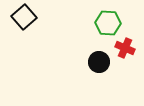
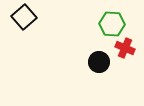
green hexagon: moved 4 px right, 1 px down
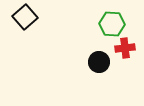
black square: moved 1 px right
red cross: rotated 30 degrees counterclockwise
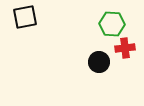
black square: rotated 30 degrees clockwise
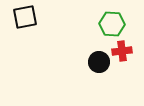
red cross: moved 3 px left, 3 px down
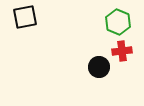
green hexagon: moved 6 px right, 2 px up; rotated 20 degrees clockwise
black circle: moved 5 px down
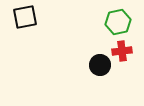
green hexagon: rotated 25 degrees clockwise
black circle: moved 1 px right, 2 px up
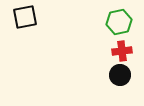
green hexagon: moved 1 px right
black circle: moved 20 px right, 10 px down
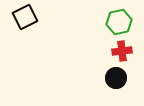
black square: rotated 15 degrees counterclockwise
black circle: moved 4 px left, 3 px down
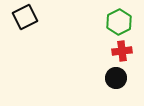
green hexagon: rotated 15 degrees counterclockwise
